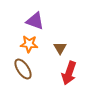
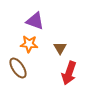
brown ellipse: moved 5 px left, 1 px up
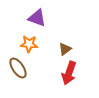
purple triangle: moved 2 px right, 3 px up
brown triangle: moved 5 px right, 1 px down; rotated 24 degrees clockwise
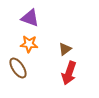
purple triangle: moved 7 px left
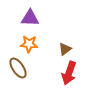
purple triangle: rotated 18 degrees counterclockwise
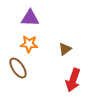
red arrow: moved 4 px right, 7 px down
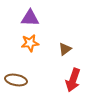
orange star: moved 1 px right, 1 px up; rotated 12 degrees counterclockwise
brown ellipse: moved 2 px left, 12 px down; rotated 45 degrees counterclockwise
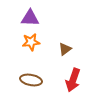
orange star: moved 1 px right, 1 px up
brown ellipse: moved 15 px right
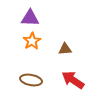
orange star: moved 1 px right, 1 px up; rotated 24 degrees counterclockwise
brown triangle: rotated 32 degrees clockwise
red arrow: rotated 105 degrees clockwise
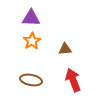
purple triangle: moved 1 px right
red arrow: rotated 35 degrees clockwise
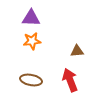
orange star: rotated 24 degrees clockwise
brown triangle: moved 12 px right, 2 px down
red arrow: moved 3 px left
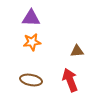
orange star: moved 1 px down
